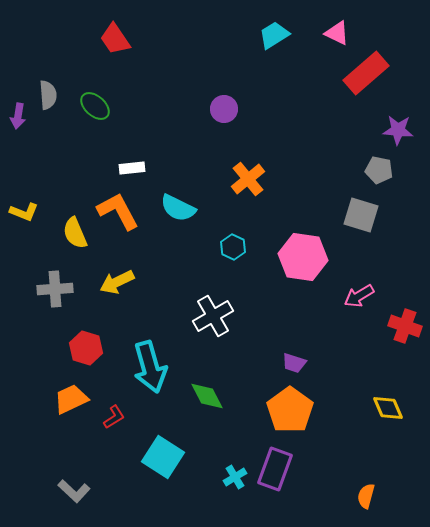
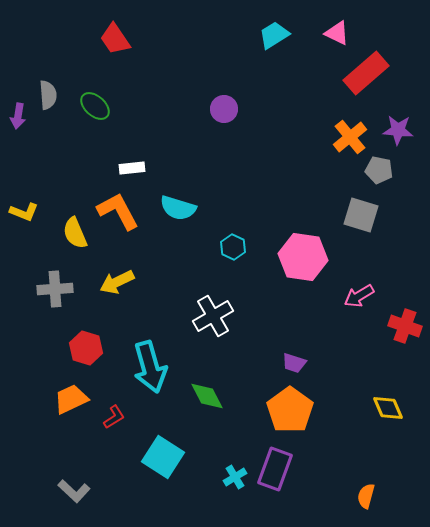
orange cross: moved 102 px right, 42 px up
cyan semicircle: rotated 9 degrees counterclockwise
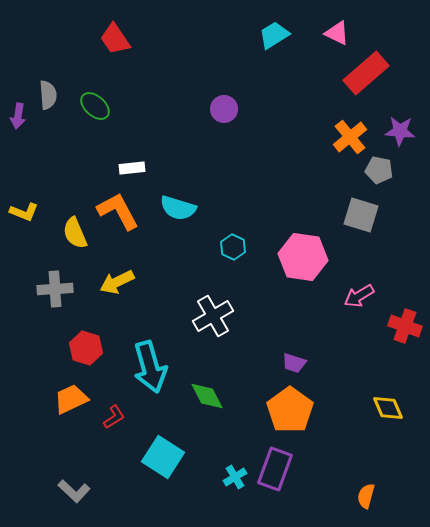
purple star: moved 2 px right, 1 px down
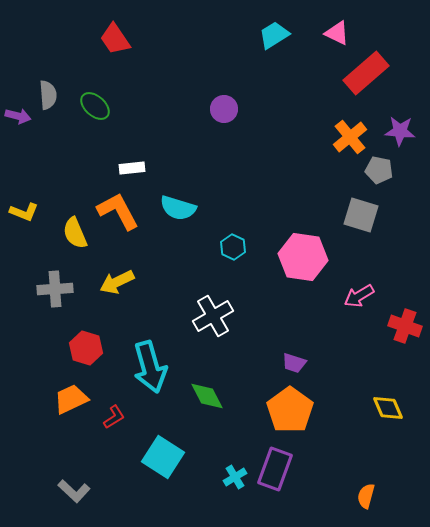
purple arrow: rotated 85 degrees counterclockwise
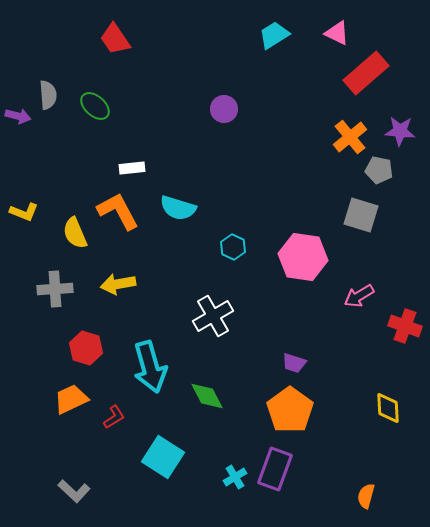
yellow arrow: moved 1 px right, 2 px down; rotated 16 degrees clockwise
yellow diamond: rotated 20 degrees clockwise
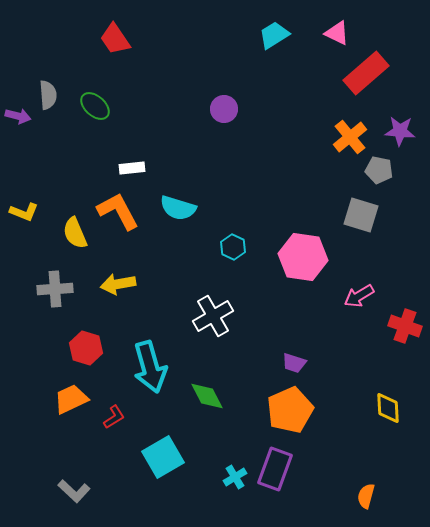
orange pentagon: rotated 12 degrees clockwise
cyan square: rotated 27 degrees clockwise
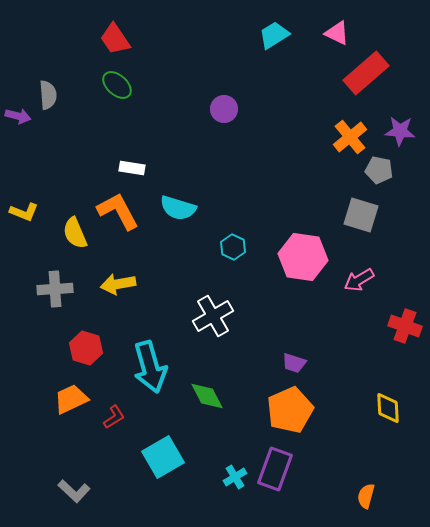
green ellipse: moved 22 px right, 21 px up
white rectangle: rotated 15 degrees clockwise
pink arrow: moved 16 px up
